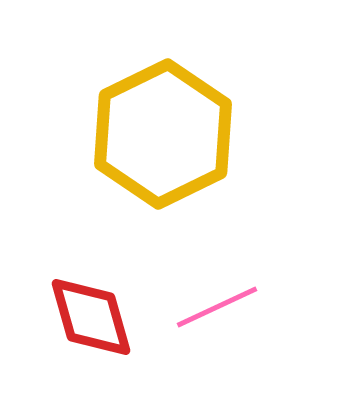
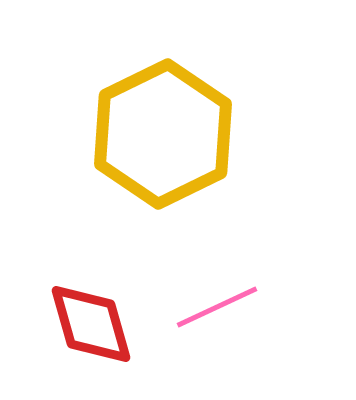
red diamond: moved 7 px down
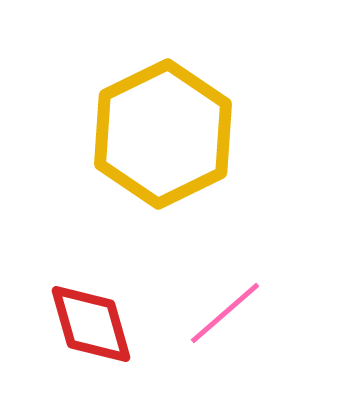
pink line: moved 8 px right, 6 px down; rotated 16 degrees counterclockwise
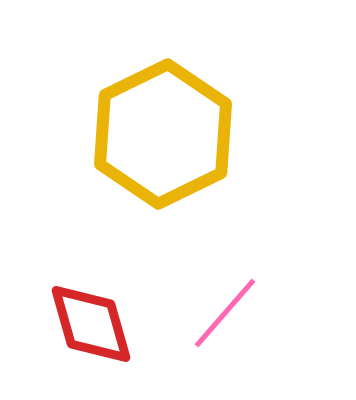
pink line: rotated 8 degrees counterclockwise
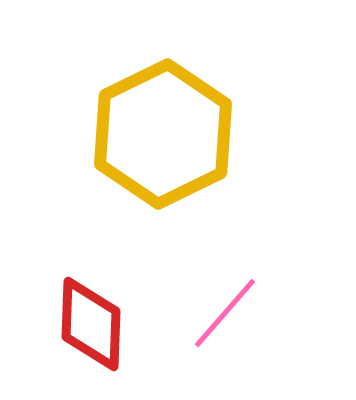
red diamond: rotated 18 degrees clockwise
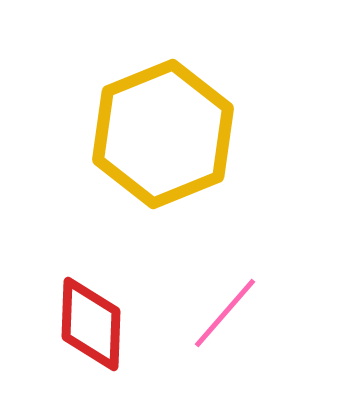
yellow hexagon: rotated 4 degrees clockwise
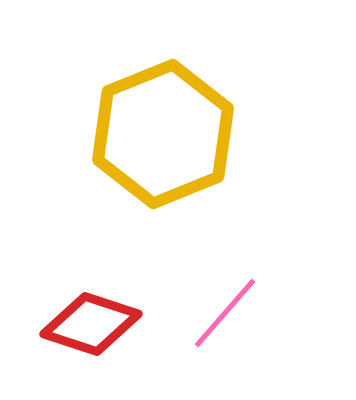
red diamond: rotated 74 degrees counterclockwise
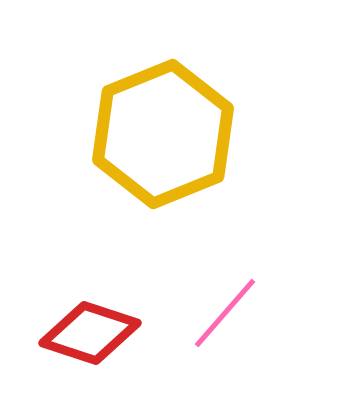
red diamond: moved 1 px left, 9 px down
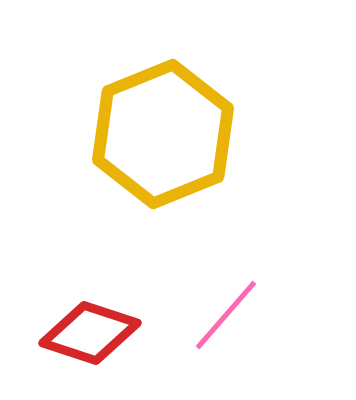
pink line: moved 1 px right, 2 px down
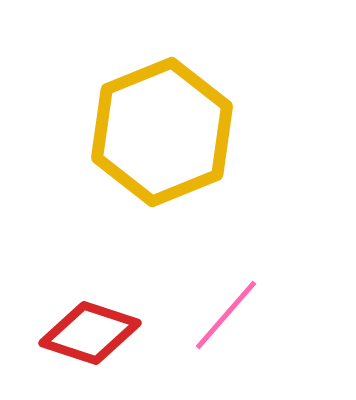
yellow hexagon: moved 1 px left, 2 px up
